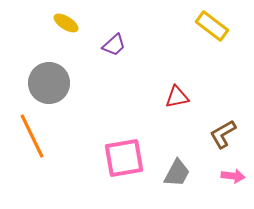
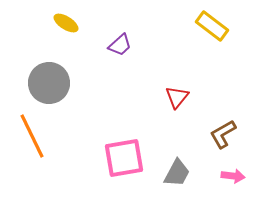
purple trapezoid: moved 6 px right
red triangle: rotated 40 degrees counterclockwise
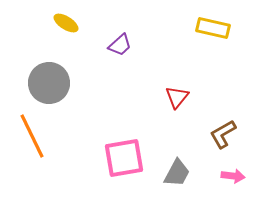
yellow rectangle: moved 1 px right, 2 px down; rotated 24 degrees counterclockwise
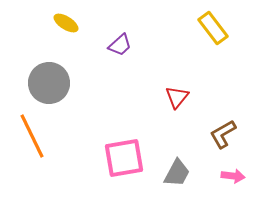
yellow rectangle: rotated 40 degrees clockwise
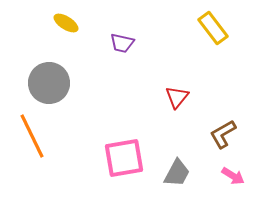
purple trapezoid: moved 2 px right, 2 px up; rotated 55 degrees clockwise
pink arrow: rotated 25 degrees clockwise
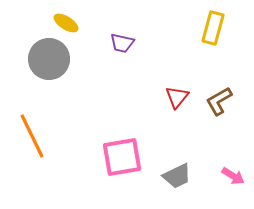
yellow rectangle: rotated 52 degrees clockwise
gray circle: moved 24 px up
brown L-shape: moved 4 px left, 33 px up
pink square: moved 2 px left, 1 px up
gray trapezoid: moved 3 px down; rotated 36 degrees clockwise
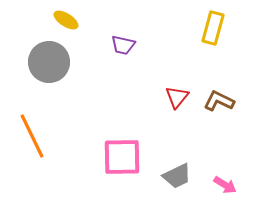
yellow ellipse: moved 3 px up
purple trapezoid: moved 1 px right, 2 px down
gray circle: moved 3 px down
brown L-shape: rotated 56 degrees clockwise
pink square: rotated 9 degrees clockwise
pink arrow: moved 8 px left, 9 px down
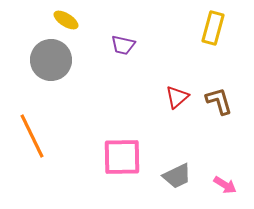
gray circle: moved 2 px right, 2 px up
red triangle: rotated 10 degrees clockwise
brown L-shape: rotated 48 degrees clockwise
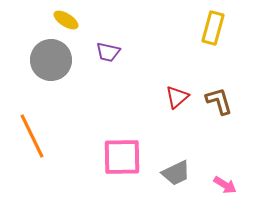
purple trapezoid: moved 15 px left, 7 px down
gray trapezoid: moved 1 px left, 3 px up
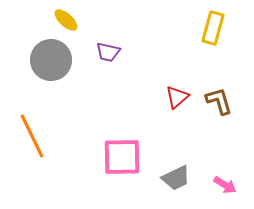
yellow ellipse: rotated 10 degrees clockwise
gray trapezoid: moved 5 px down
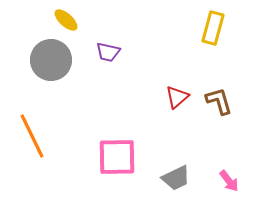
pink square: moved 5 px left
pink arrow: moved 4 px right, 4 px up; rotated 20 degrees clockwise
